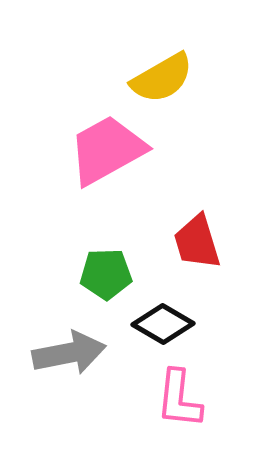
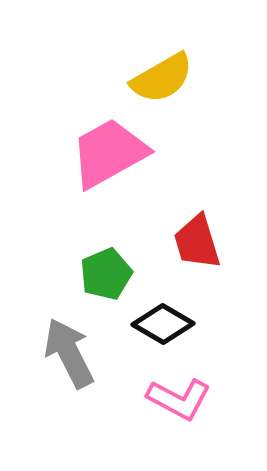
pink trapezoid: moved 2 px right, 3 px down
green pentagon: rotated 21 degrees counterclockwise
gray arrow: rotated 106 degrees counterclockwise
pink L-shape: rotated 68 degrees counterclockwise
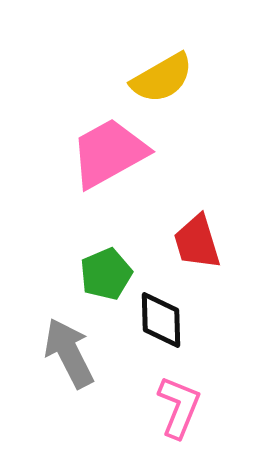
black diamond: moved 2 px left, 4 px up; rotated 58 degrees clockwise
pink L-shape: moved 8 px down; rotated 96 degrees counterclockwise
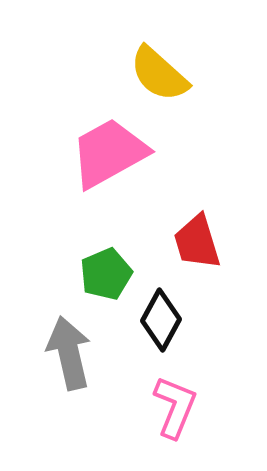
yellow semicircle: moved 3 px left, 4 px up; rotated 72 degrees clockwise
black diamond: rotated 30 degrees clockwise
gray arrow: rotated 14 degrees clockwise
pink L-shape: moved 4 px left
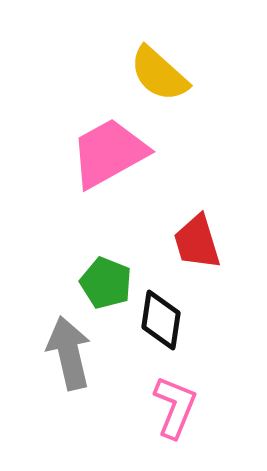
green pentagon: moved 9 px down; rotated 27 degrees counterclockwise
black diamond: rotated 20 degrees counterclockwise
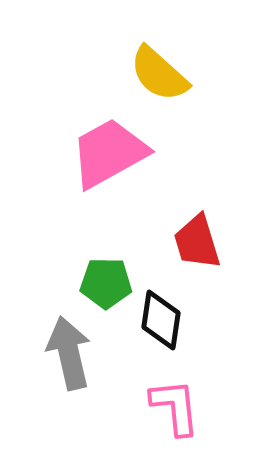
green pentagon: rotated 21 degrees counterclockwise
pink L-shape: rotated 28 degrees counterclockwise
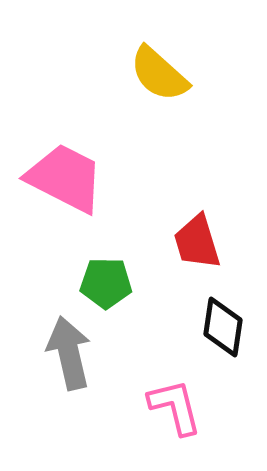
pink trapezoid: moved 44 px left, 25 px down; rotated 56 degrees clockwise
black diamond: moved 62 px right, 7 px down
pink L-shape: rotated 8 degrees counterclockwise
